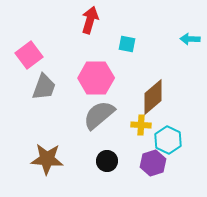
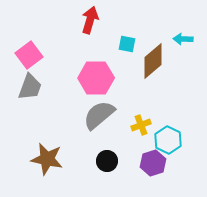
cyan arrow: moved 7 px left
gray trapezoid: moved 14 px left
brown diamond: moved 36 px up
yellow cross: rotated 24 degrees counterclockwise
brown star: rotated 8 degrees clockwise
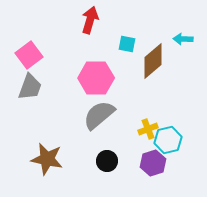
yellow cross: moved 7 px right, 4 px down
cyan hexagon: rotated 20 degrees clockwise
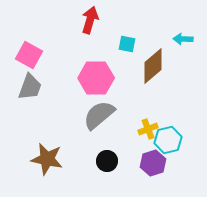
pink square: rotated 24 degrees counterclockwise
brown diamond: moved 5 px down
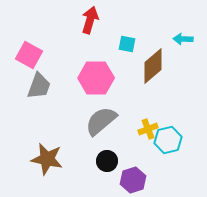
gray trapezoid: moved 9 px right, 1 px up
gray semicircle: moved 2 px right, 6 px down
purple hexagon: moved 20 px left, 17 px down
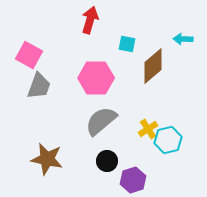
yellow cross: rotated 12 degrees counterclockwise
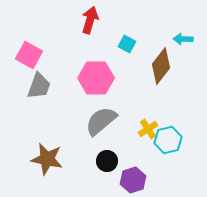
cyan square: rotated 18 degrees clockwise
brown diamond: moved 8 px right; rotated 12 degrees counterclockwise
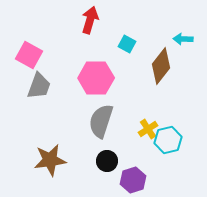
gray semicircle: rotated 32 degrees counterclockwise
brown star: moved 3 px right, 1 px down; rotated 20 degrees counterclockwise
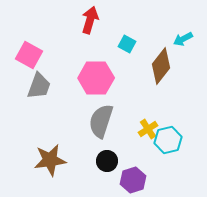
cyan arrow: rotated 30 degrees counterclockwise
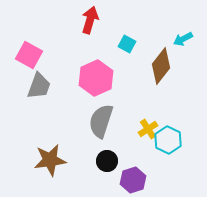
pink hexagon: rotated 24 degrees counterclockwise
cyan hexagon: rotated 20 degrees counterclockwise
